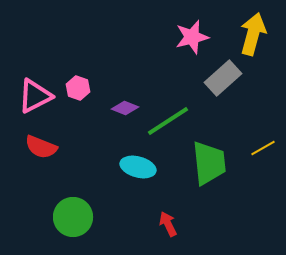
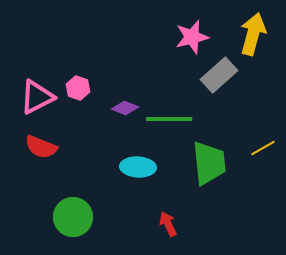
gray rectangle: moved 4 px left, 3 px up
pink triangle: moved 2 px right, 1 px down
green line: moved 1 px right, 2 px up; rotated 33 degrees clockwise
cyan ellipse: rotated 12 degrees counterclockwise
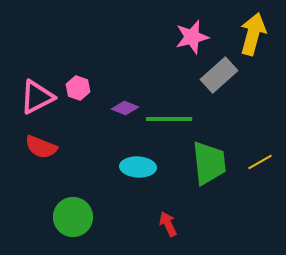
yellow line: moved 3 px left, 14 px down
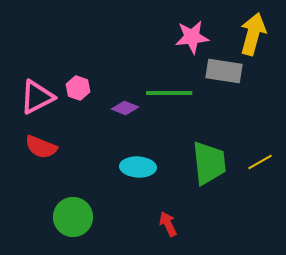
pink star: rotated 8 degrees clockwise
gray rectangle: moved 5 px right, 4 px up; rotated 51 degrees clockwise
green line: moved 26 px up
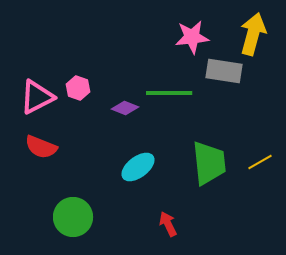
cyan ellipse: rotated 40 degrees counterclockwise
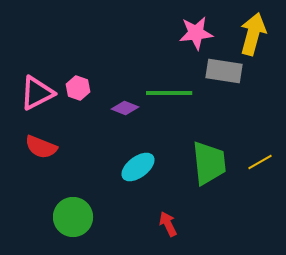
pink star: moved 4 px right, 4 px up
pink triangle: moved 4 px up
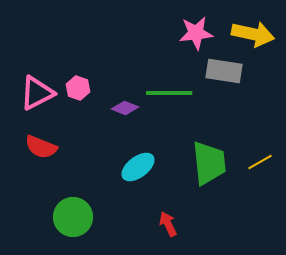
yellow arrow: rotated 87 degrees clockwise
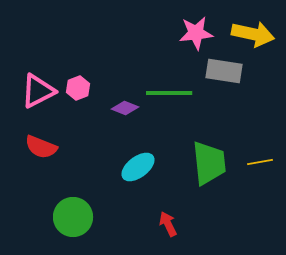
pink hexagon: rotated 20 degrees clockwise
pink triangle: moved 1 px right, 2 px up
yellow line: rotated 20 degrees clockwise
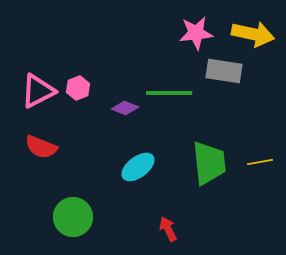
red arrow: moved 5 px down
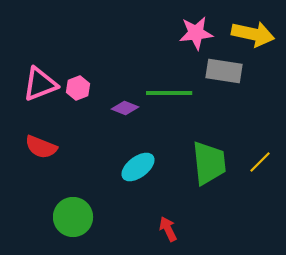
pink triangle: moved 2 px right, 7 px up; rotated 6 degrees clockwise
yellow line: rotated 35 degrees counterclockwise
